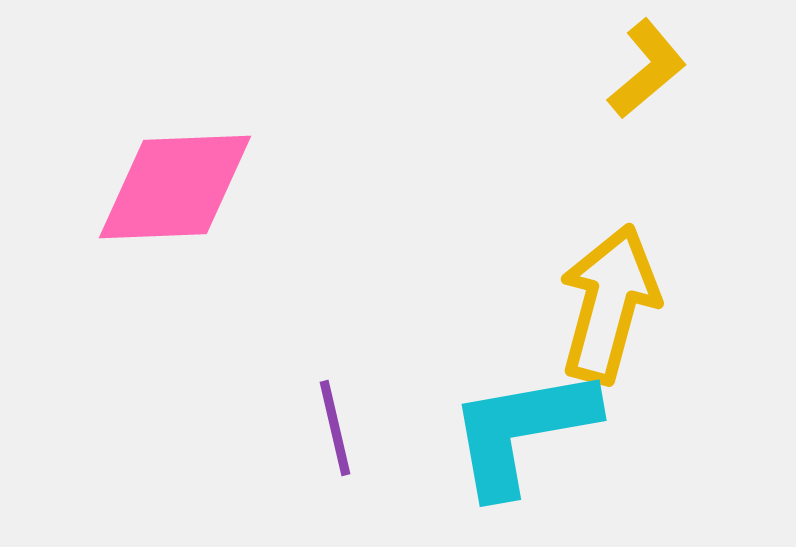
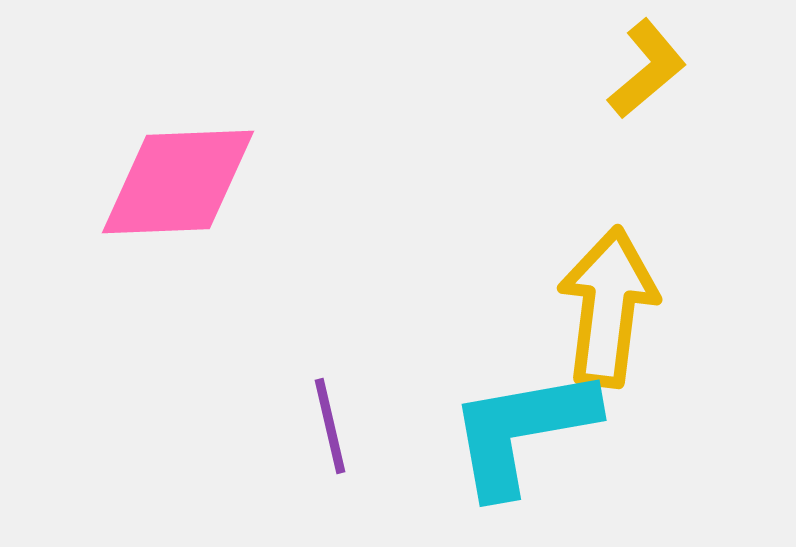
pink diamond: moved 3 px right, 5 px up
yellow arrow: moved 1 px left, 3 px down; rotated 8 degrees counterclockwise
purple line: moved 5 px left, 2 px up
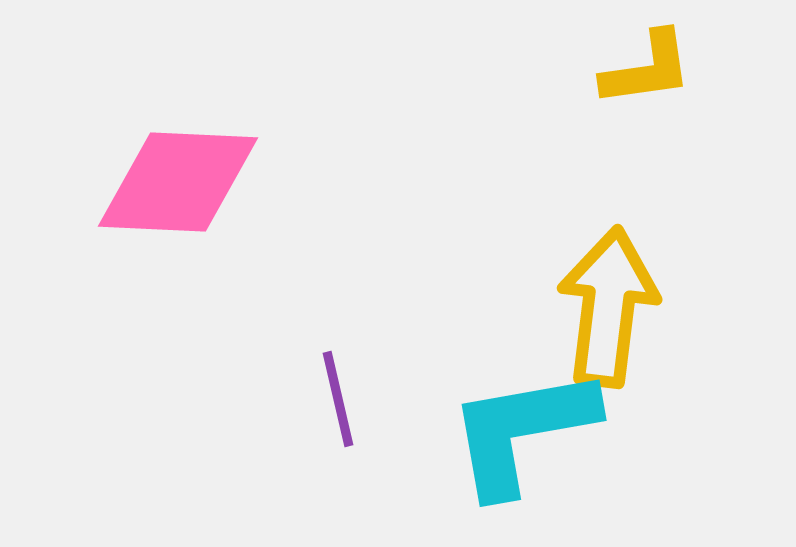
yellow L-shape: rotated 32 degrees clockwise
pink diamond: rotated 5 degrees clockwise
purple line: moved 8 px right, 27 px up
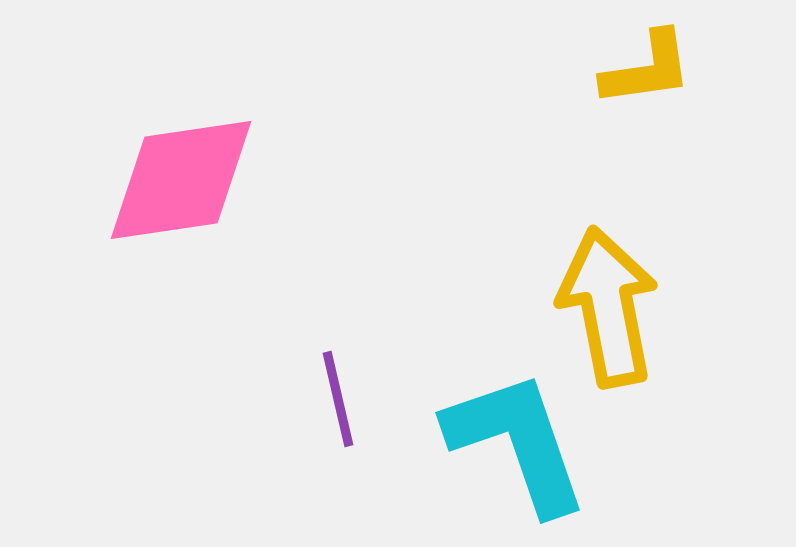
pink diamond: moved 3 px right, 2 px up; rotated 11 degrees counterclockwise
yellow arrow: rotated 18 degrees counterclockwise
cyan L-shape: moved 5 px left, 11 px down; rotated 81 degrees clockwise
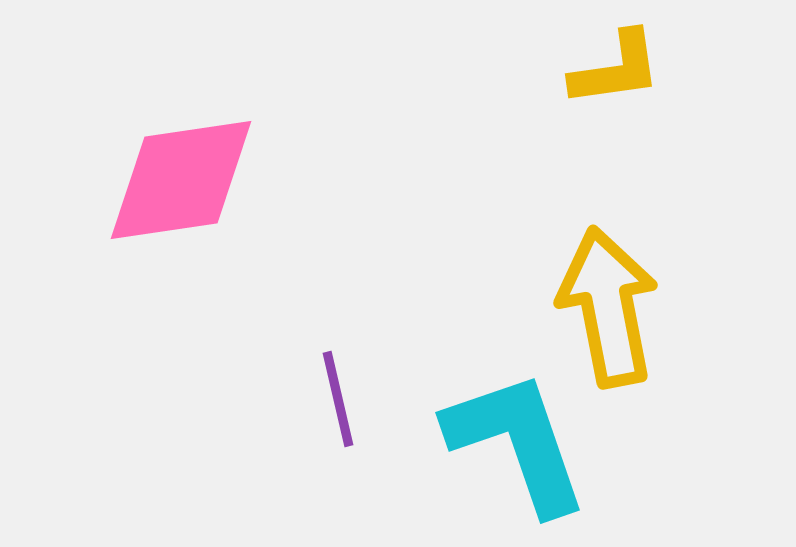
yellow L-shape: moved 31 px left
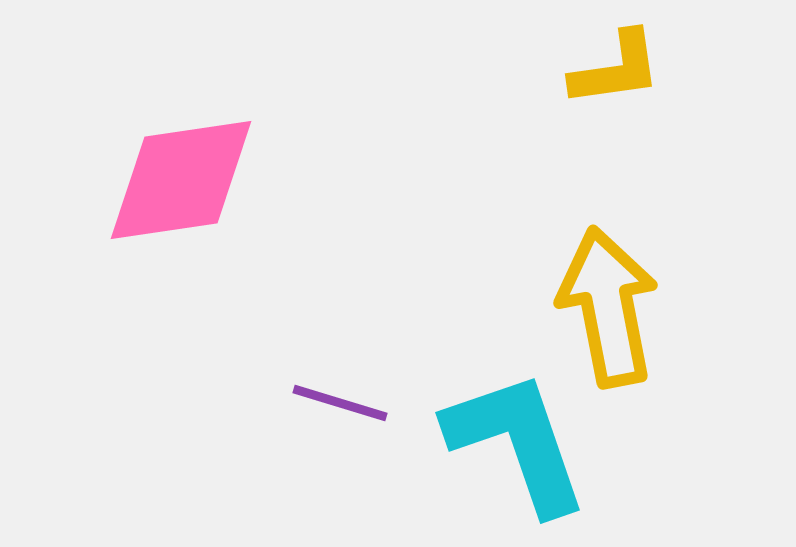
purple line: moved 2 px right, 4 px down; rotated 60 degrees counterclockwise
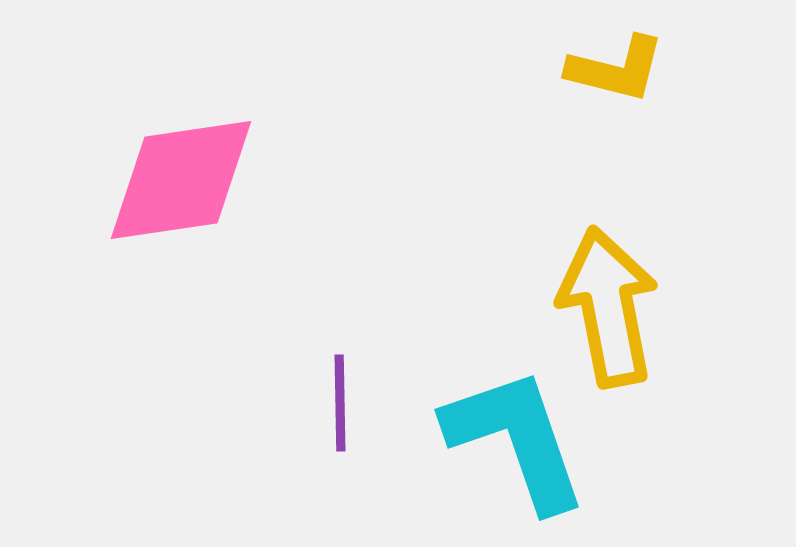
yellow L-shape: rotated 22 degrees clockwise
purple line: rotated 72 degrees clockwise
cyan L-shape: moved 1 px left, 3 px up
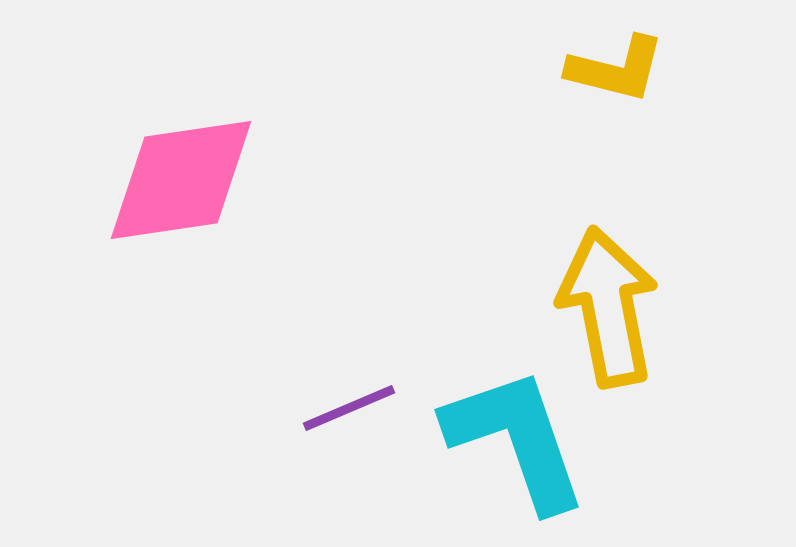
purple line: moved 9 px right, 5 px down; rotated 68 degrees clockwise
